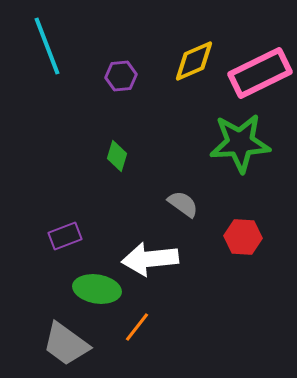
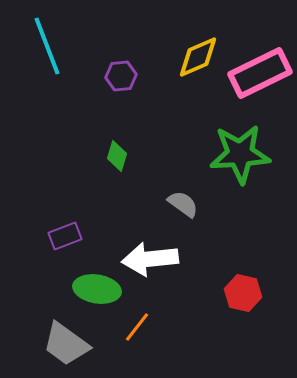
yellow diamond: moved 4 px right, 4 px up
green star: moved 11 px down
red hexagon: moved 56 px down; rotated 9 degrees clockwise
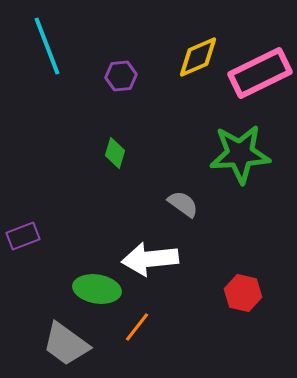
green diamond: moved 2 px left, 3 px up
purple rectangle: moved 42 px left
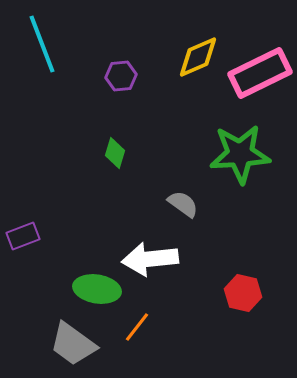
cyan line: moved 5 px left, 2 px up
gray trapezoid: moved 7 px right
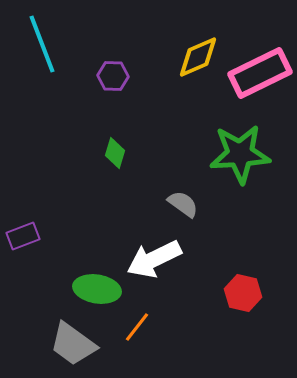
purple hexagon: moved 8 px left; rotated 8 degrees clockwise
white arrow: moved 4 px right; rotated 20 degrees counterclockwise
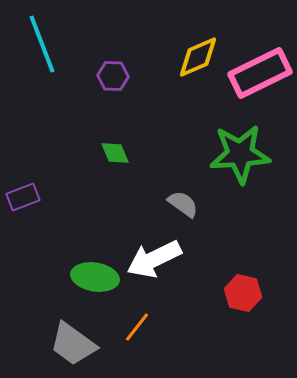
green diamond: rotated 40 degrees counterclockwise
purple rectangle: moved 39 px up
green ellipse: moved 2 px left, 12 px up
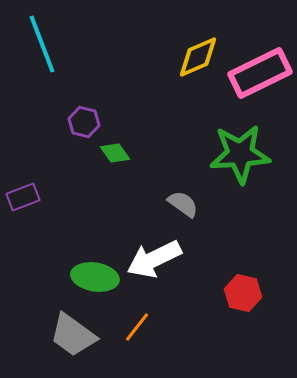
purple hexagon: moved 29 px left, 46 px down; rotated 12 degrees clockwise
green diamond: rotated 12 degrees counterclockwise
gray trapezoid: moved 9 px up
